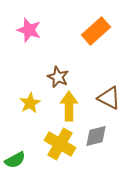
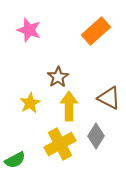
brown star: rotated 15 degrees clockwise
gray diamond: rotated 45 degrees counterclockwise
yellow cross: rotated 32 degrees clockwise
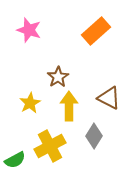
gray diamond: moved 2 px left
yellow cross: moved 10 px left, 2 px down
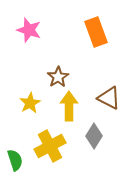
orange rectangle: moved 1 px down; rotated 68 degrees counterclockwise
green semicircle: rotated 80 degrees counterclockwise
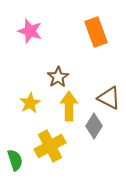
pink star: moved 1 px right, 1 px down
gray diamond: moved 10 px up
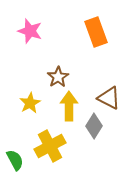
green semicircle: rotated 10 degrees counterclockwise
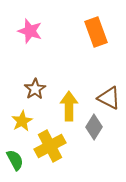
brown star: moved 23 px left, 12 px down
yellow star: moved 8 px left, 18 px down
gray diamond: moved 1 px down
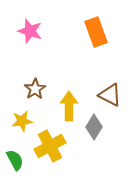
brown triangle: moved 1 px right, 3 px up
yellow star: rotated 20 degrees clockwise
